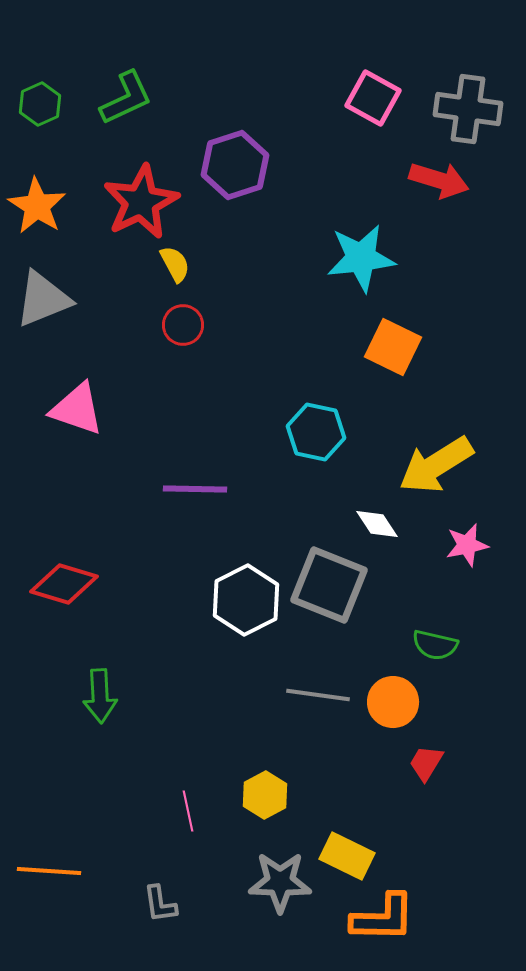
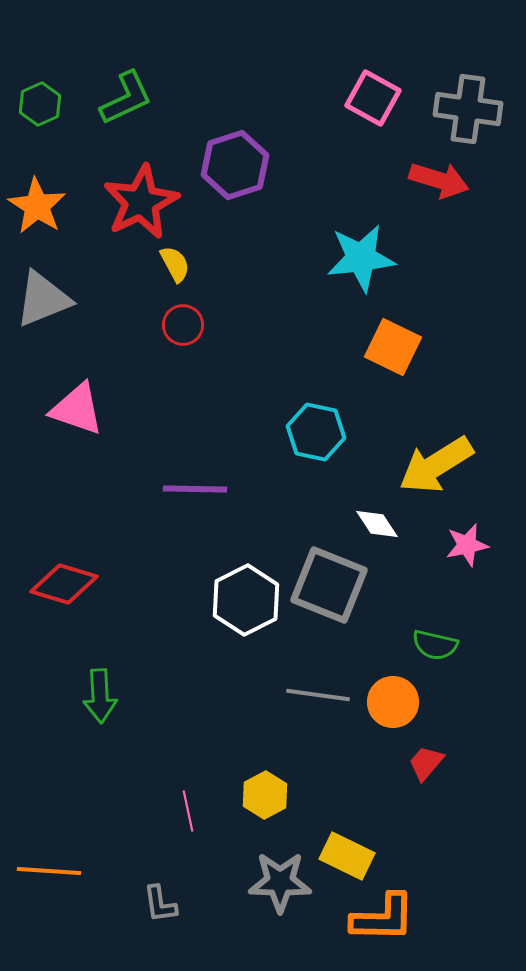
red trapezoid: rotated 9 degrees clockwise
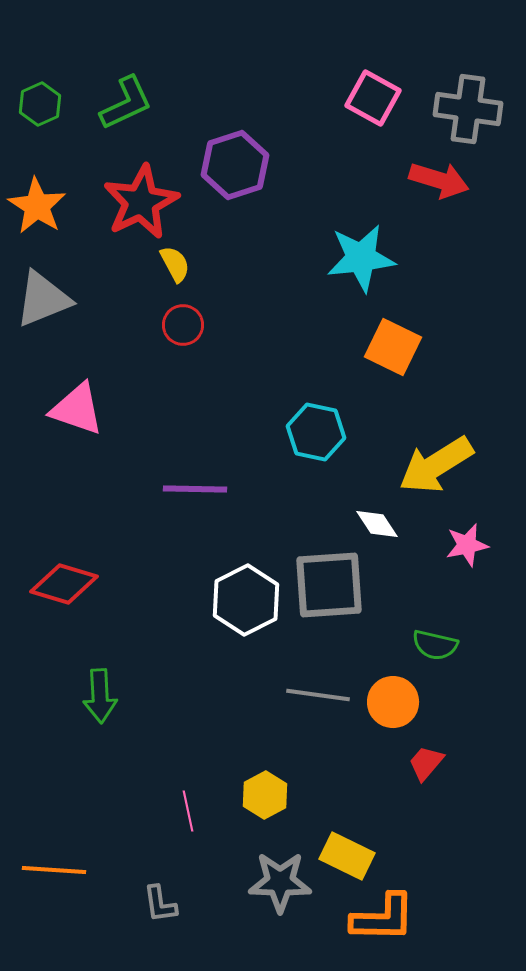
green L-shape: moved 5 px down
gray square: rotated 26 degrees counterclockwise
orange line: moved 5 px right, 1 px up
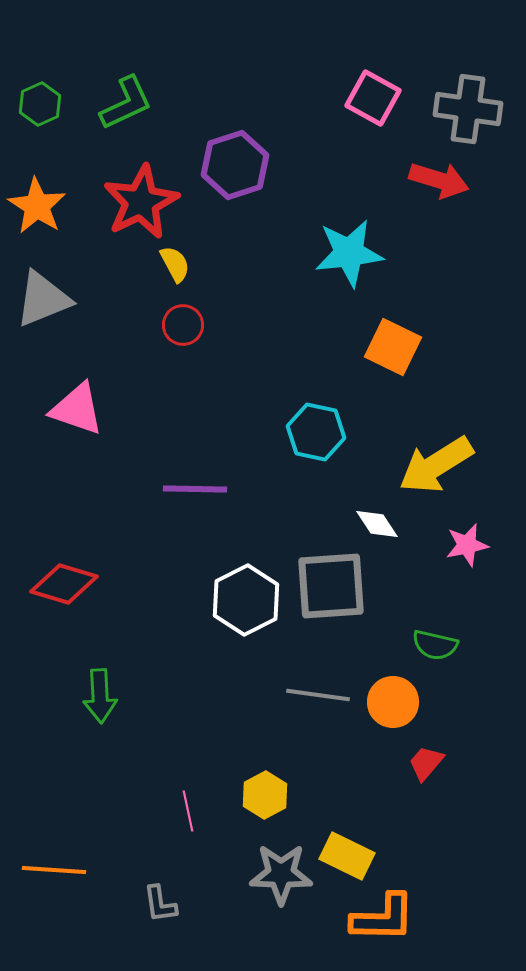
cyan star: moved 12 px left, 5 px up
gray square: moved 2 px right, 1 px down
gray star: moved 1 px right, 8 px up
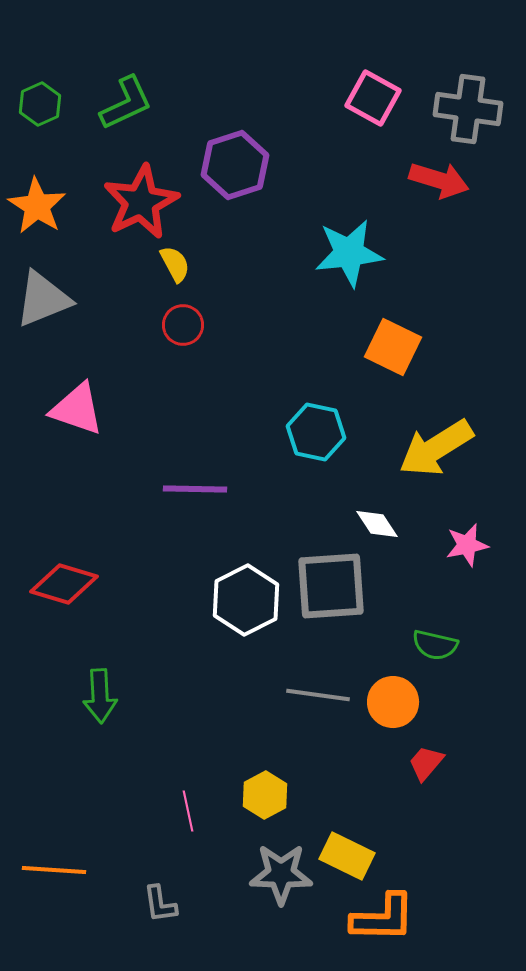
yellow arrow: moved 17 px up
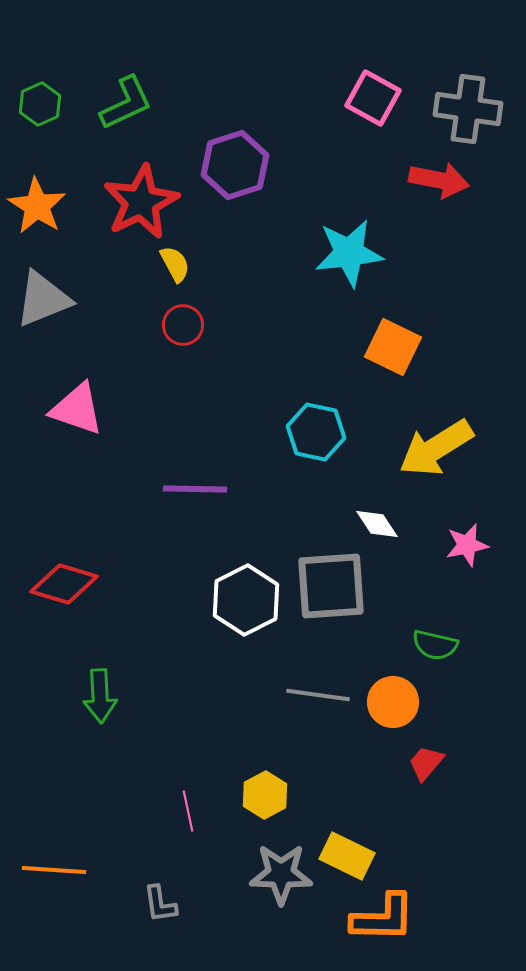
red arrow: rotated 6 degrees counterclockwise
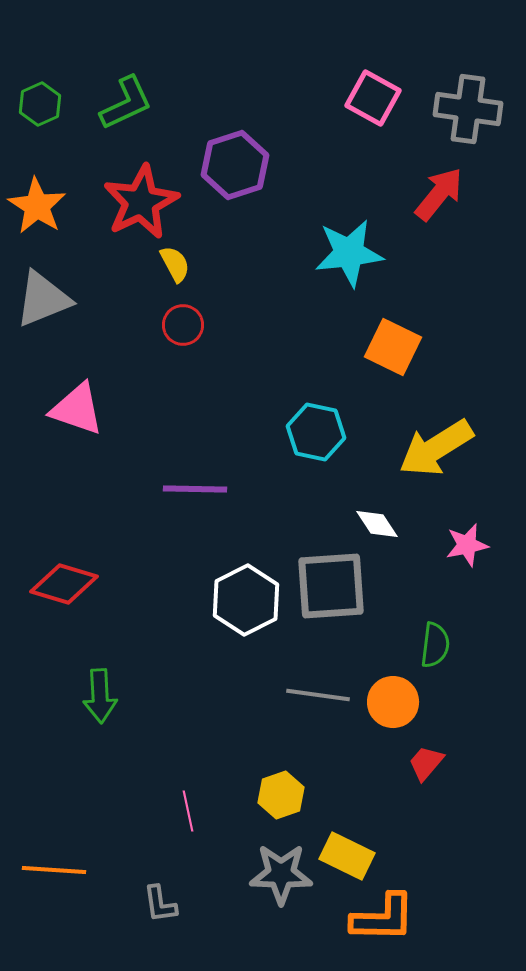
red arrow: moved 14 px down; rotated 62 degrees counterclockwise
green semicircle: rotated 96 degrees counterclockwise
yellow hexagon: moved 16 px right; rotated 9 degrees clockwise
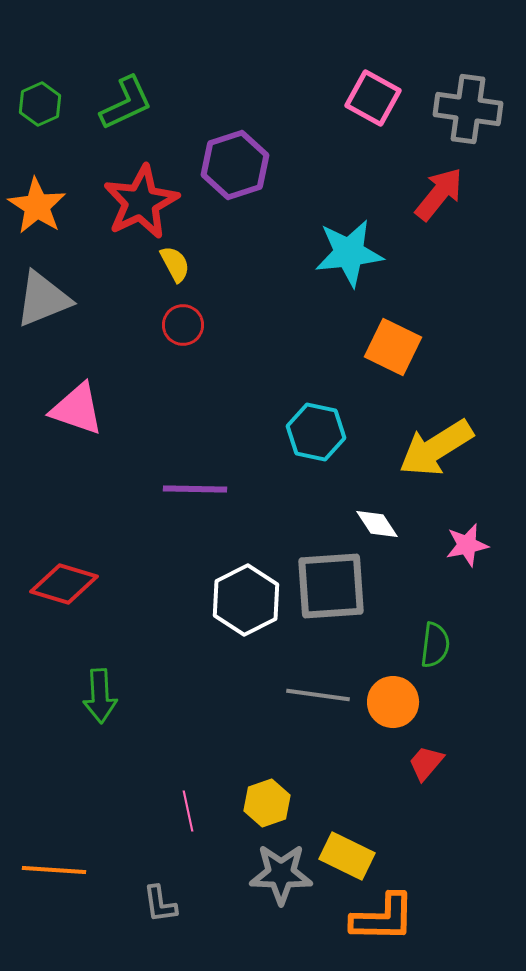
yellow hexagon: moved 14 px left, 8 px down
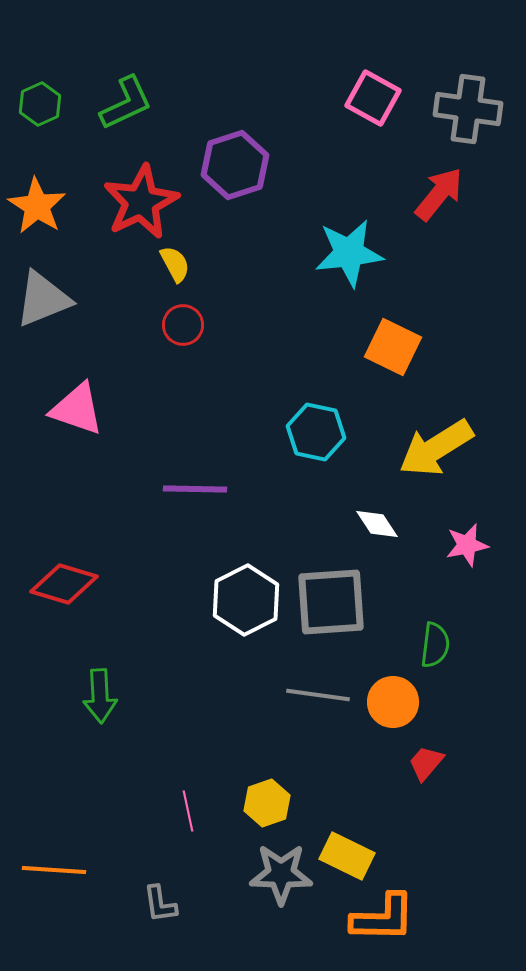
gray square: moved 16 px down
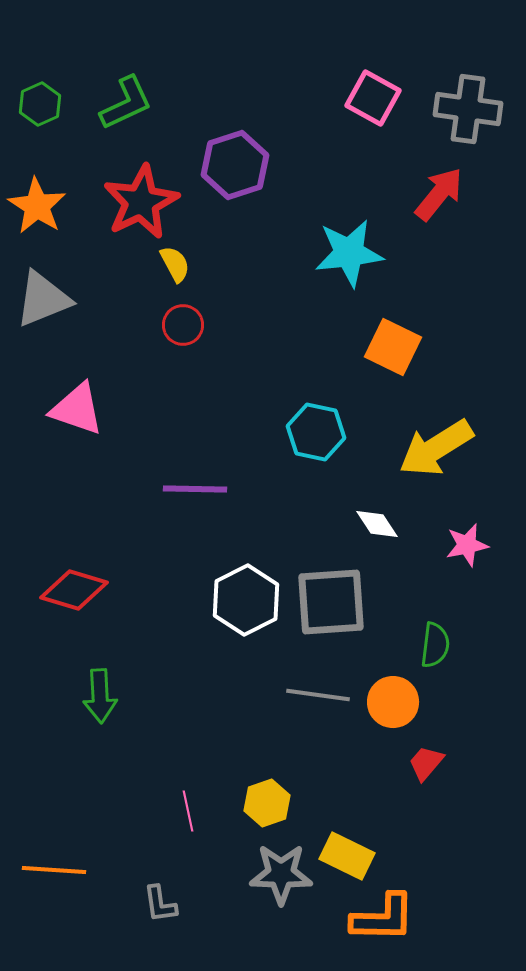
red diamond: moved 10 px right, 6 px down
